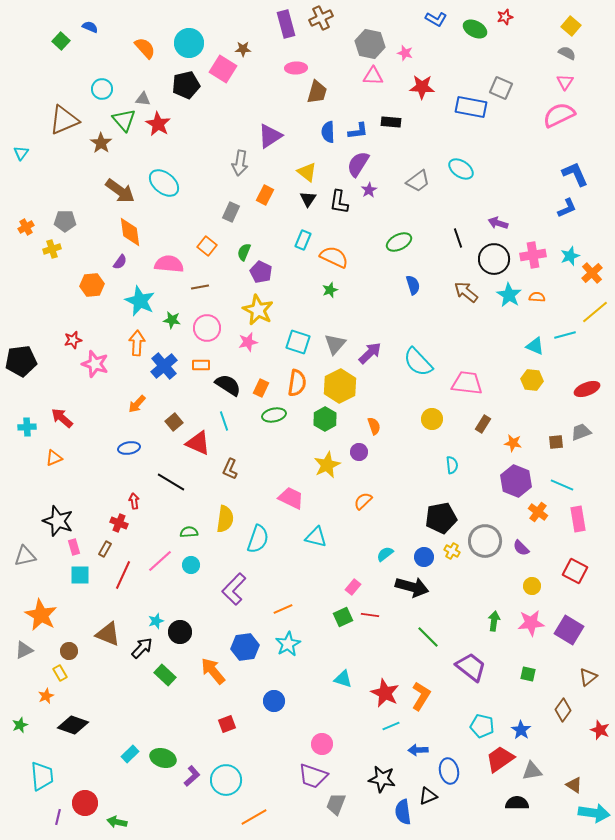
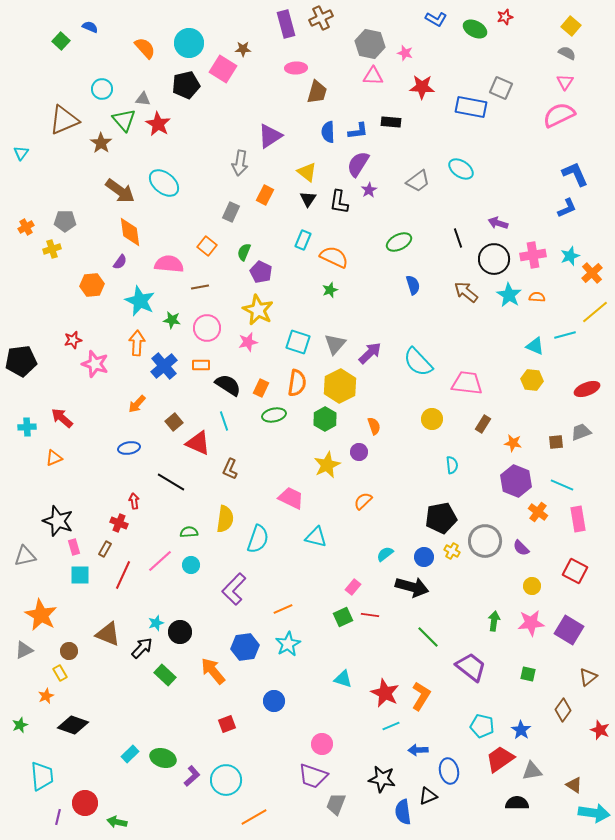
cyan star at (156, 621): moved 2 px down
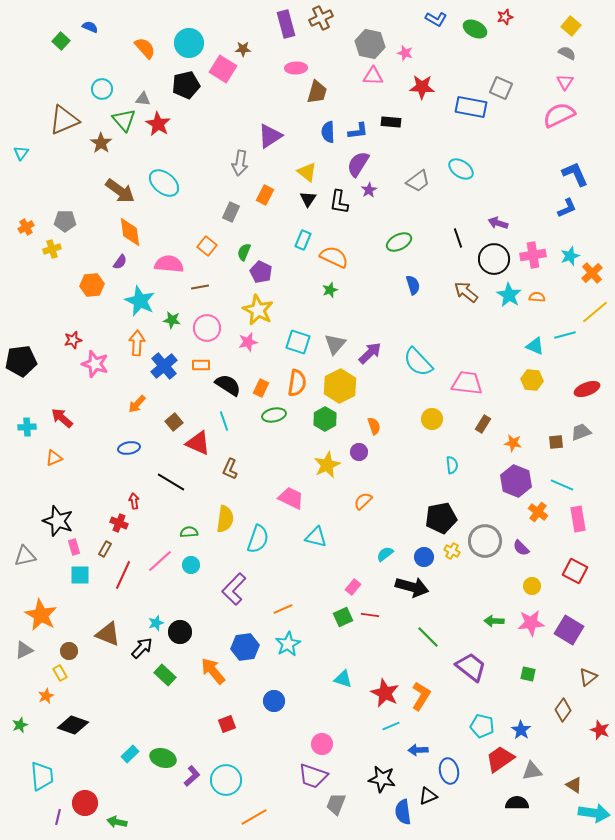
green arrow at (494, 621): rotated 96 degrees counterclockwise
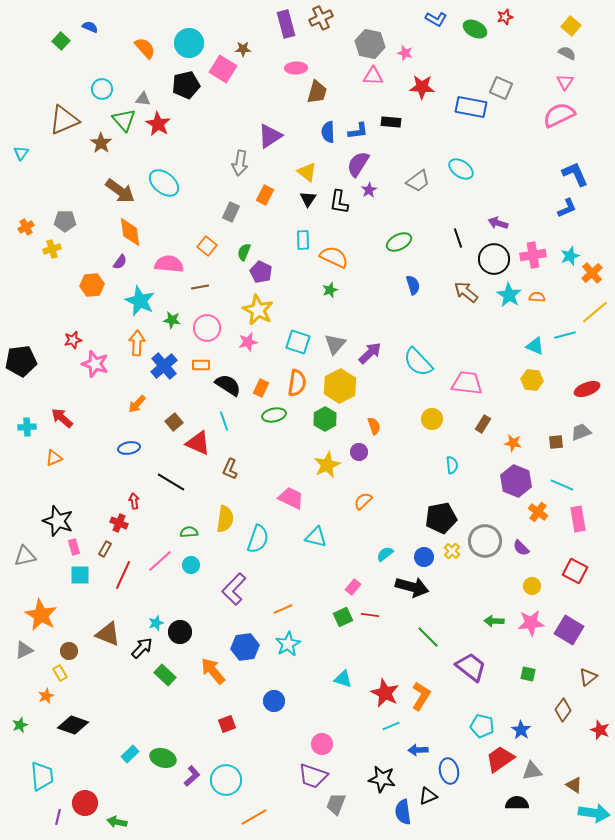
cyan rectangle at (303, 240): rotated 24 degrees counterclockwise
yellow cross at (452, 551): rotated 14 degrees clockwise
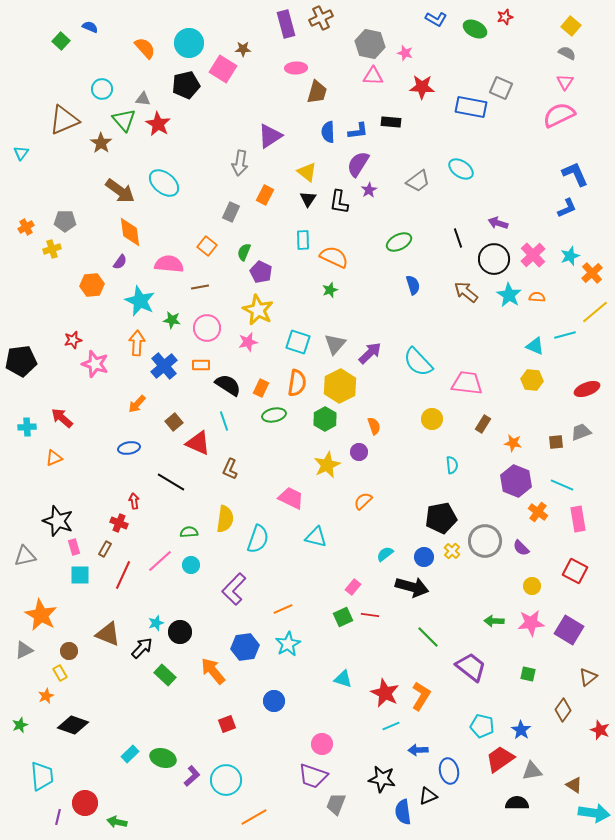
pink cross at (533, 255): rotated 35 degrees counterclockwise
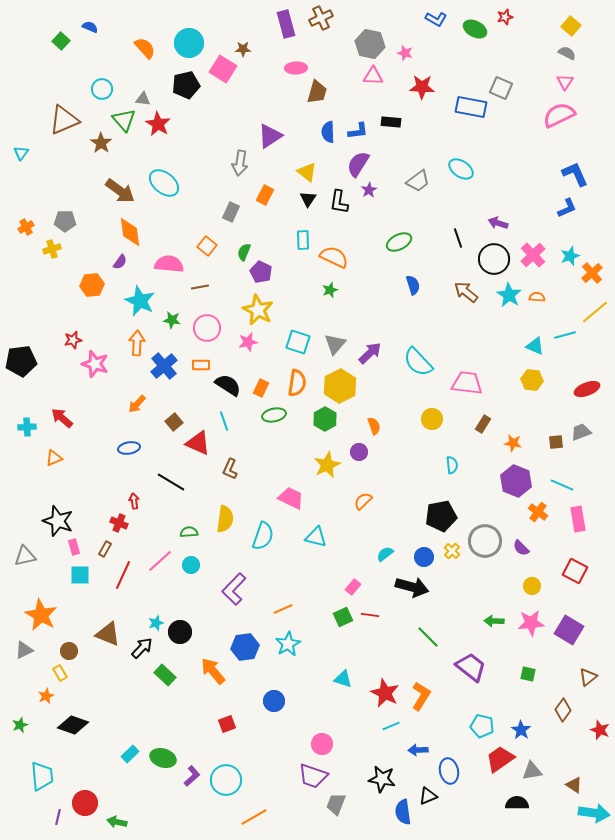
black pentagon at (441, 518): moved 2 px up
cyan semicircle at (258, 539): moved 5 px right, 3 px up
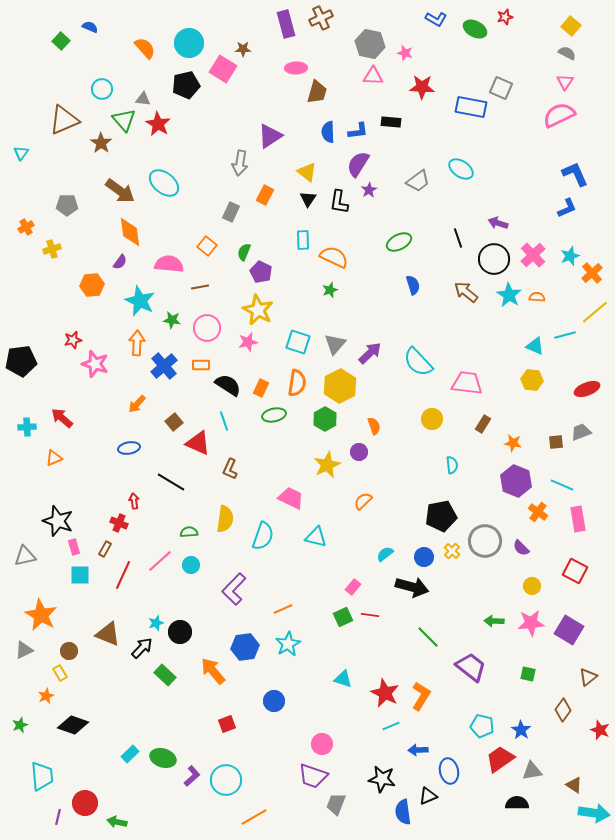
gray pentagon at (65, 221): moved 2 px right, 16 px up
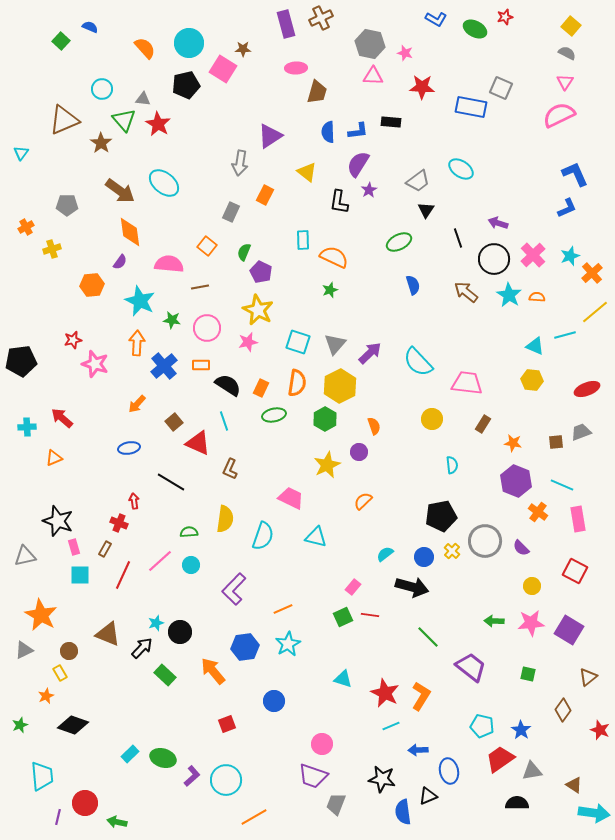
black triangle at (308, 199): moved 118 px right, 11 px down
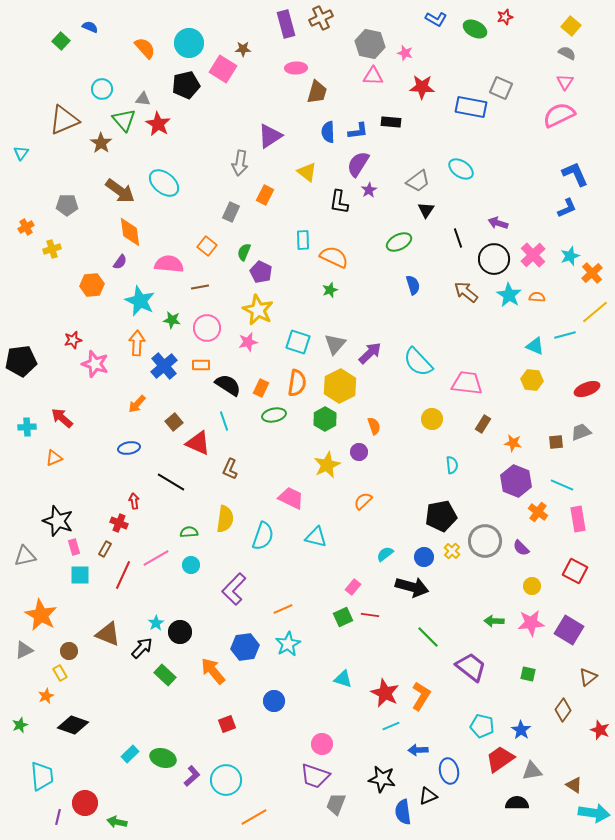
pink line at (160, 561): moved 4 px left, 3 px up; rotated 12 degrees clockwise
cyan star at (156, 623): rotated 14 degrees counterclockwise
purple trapezoid at (313, 776): moved 2 px right
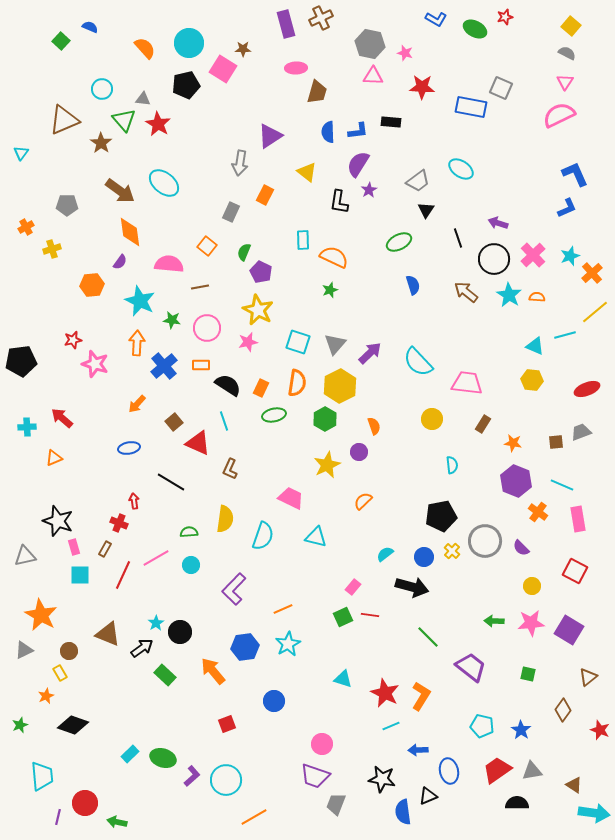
black arrow at (142, 648): rotated 10 degrees clockwise
red trapezoid at (500, 759): moved 3 px left, 11 px down
